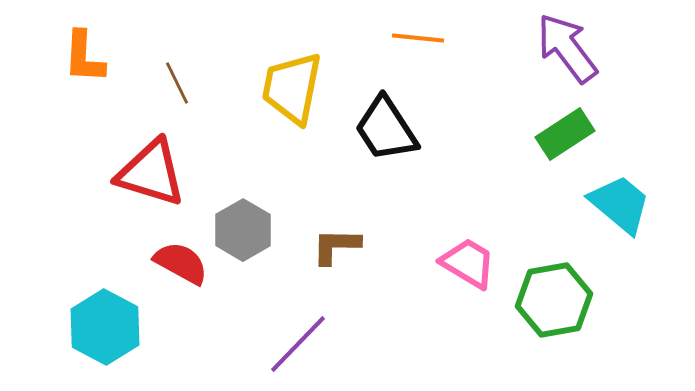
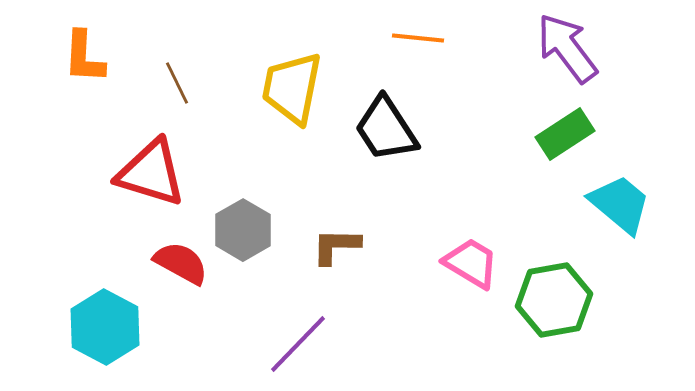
pink trapezoid: moved 3 px right
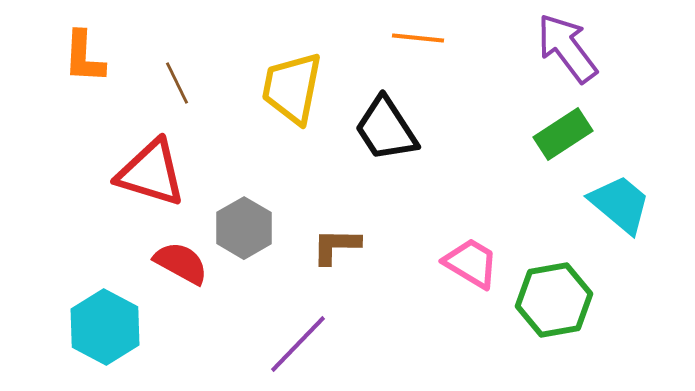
green rectangle: moved 2 px left
gray hexagon: moved 1 px right, 2 px up
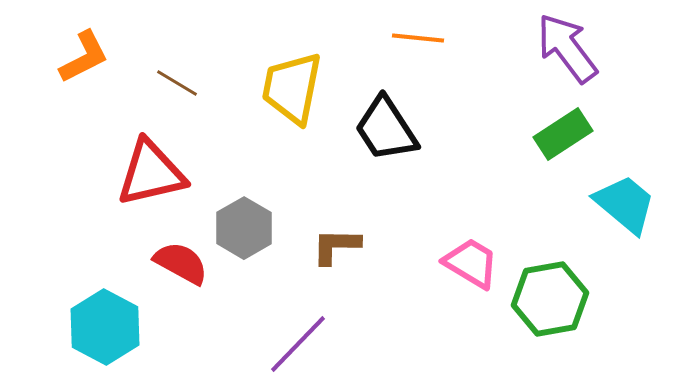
orange L-shape: rotated 120 degrees counterclockwise
brown line: rotated 33 degrees counterclockwise
red triangle: rotated 30 degrees counterclockwise
cyan trapezoid: moved 5 px right
green hexagon: moved 4 px left, 1 px up
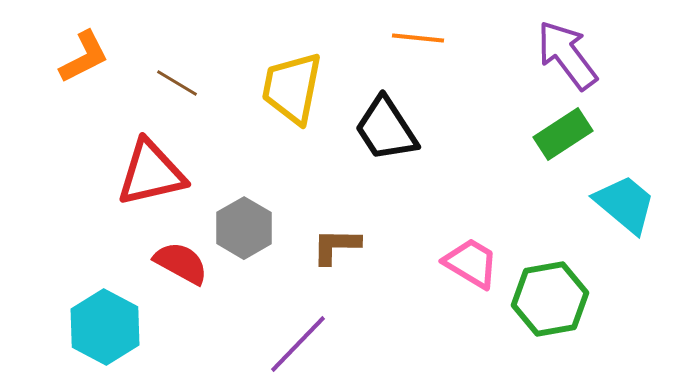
purple arrow: moved 7 px down
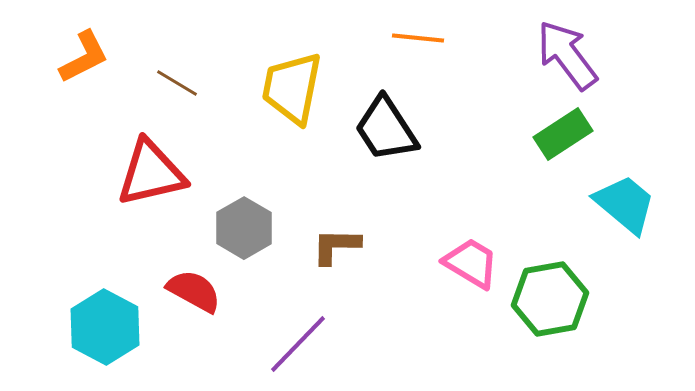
red semicircle: moved 13 px right, 28 px down
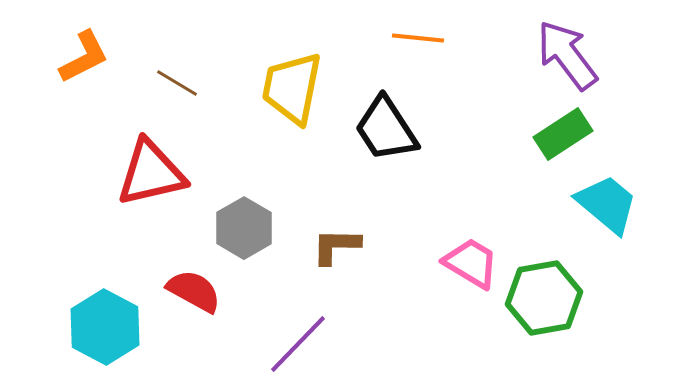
cyan trapezoid: moved 18 px left
green hexagon: moved 6 px left, 1 px up
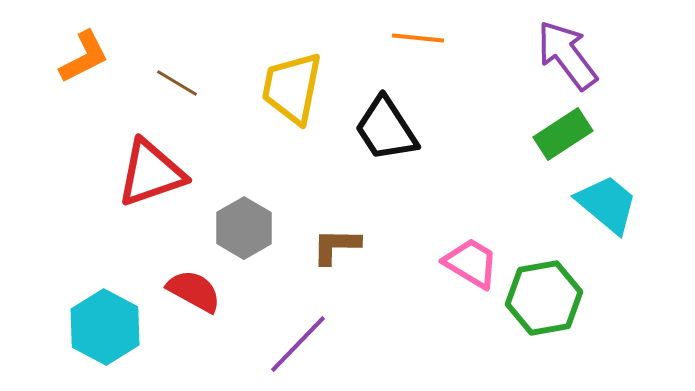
red triangle: rotated 6 degrees counterclockwise
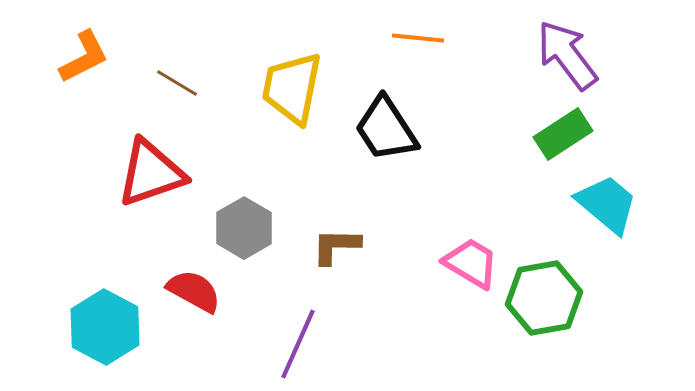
purple line: rotated 20 degrees counterclockwise
